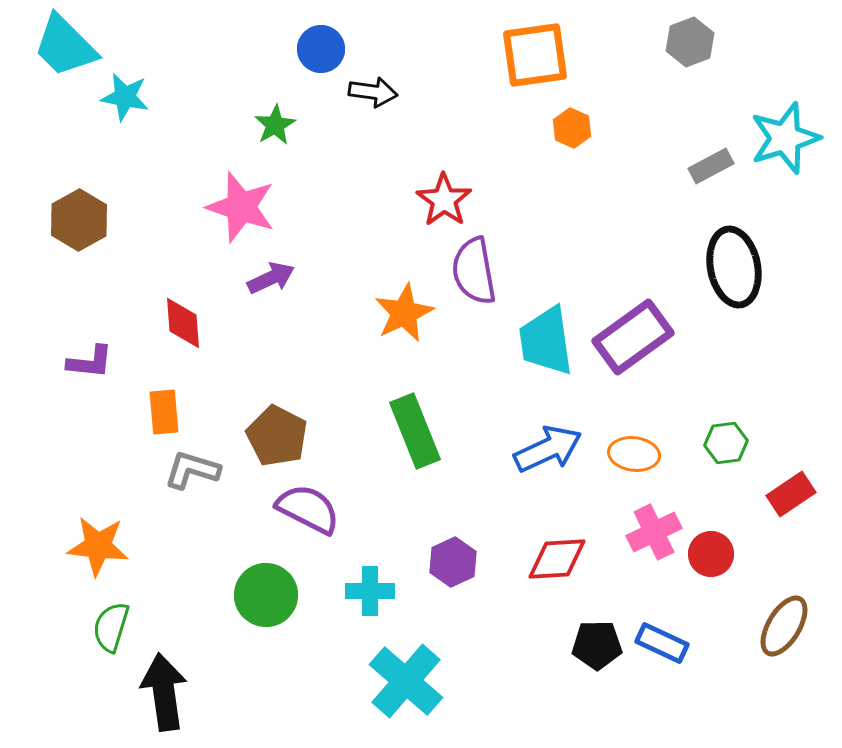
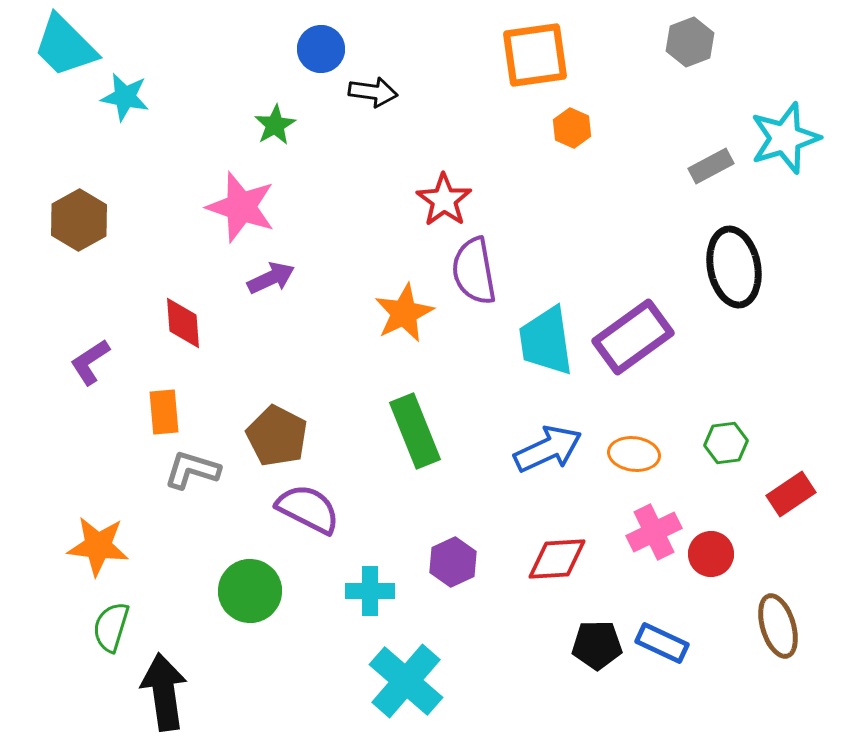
purple L-shape at (90, 362): rotated 141 degrees clockwise
green circle at (266, 595): moved 16 px left, 4 px up
brown ellipse at (784, 626): moved 6 px left; rotated 48 degrees counterclockwise
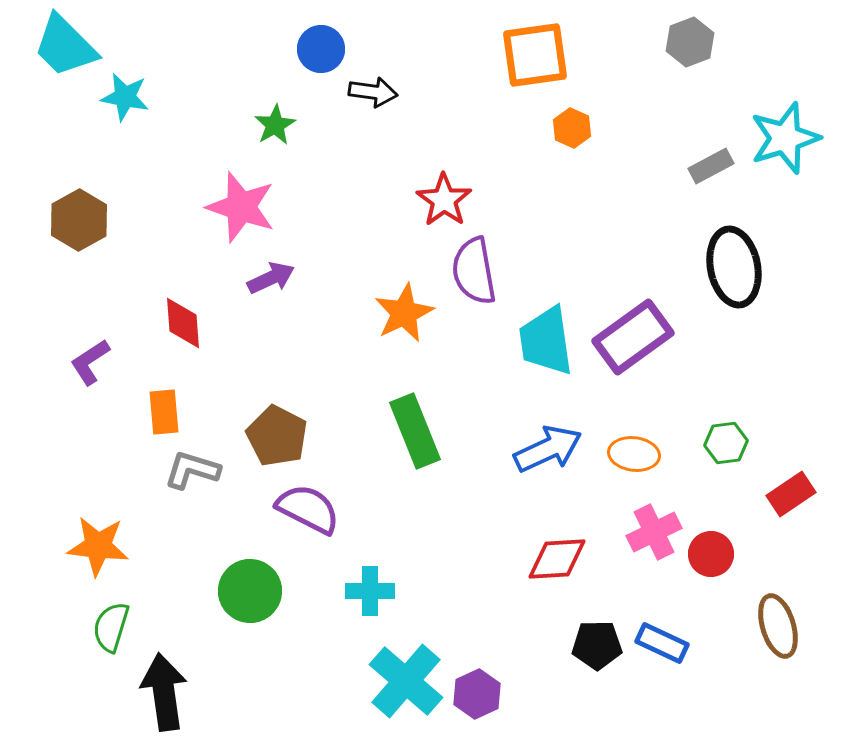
purple hexagon at (453, 562): moved 24 px right, 132 px down
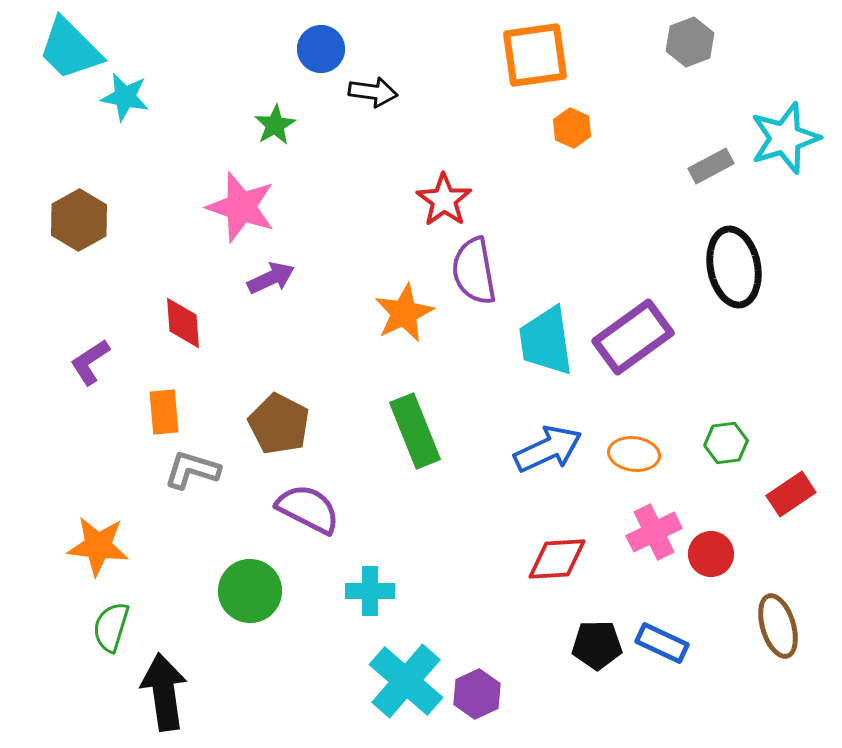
cyan trapezoid at (65, 46): moved 5 px right, 3 px down
brown pentagon at (277, 436): moved 2 px right, 12 px up
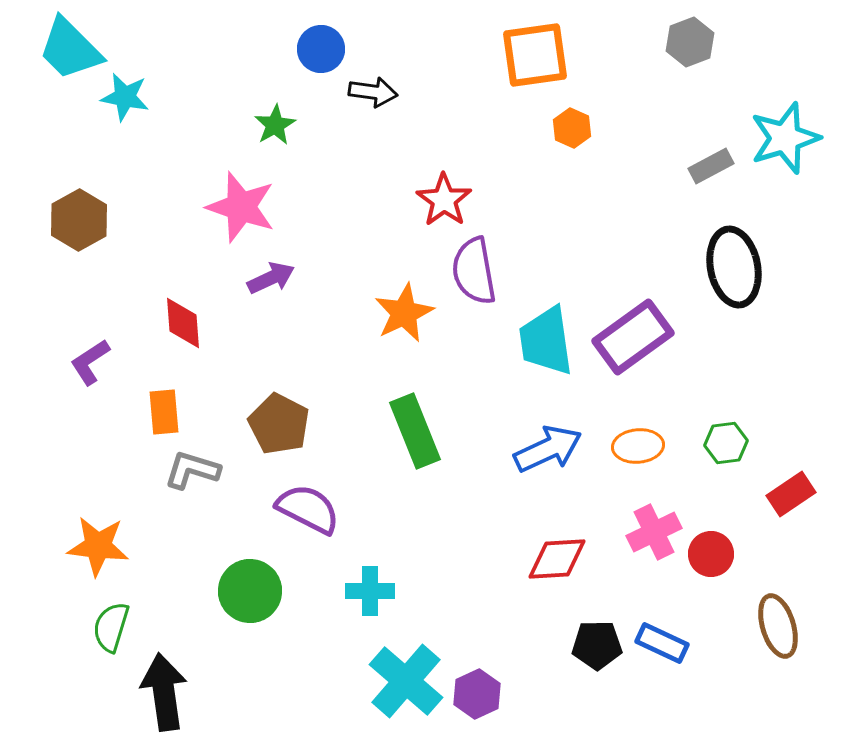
orange ellipse at (634, 454): moved 4 px right, 8 px up; rotated 12 degrees counterclockwise
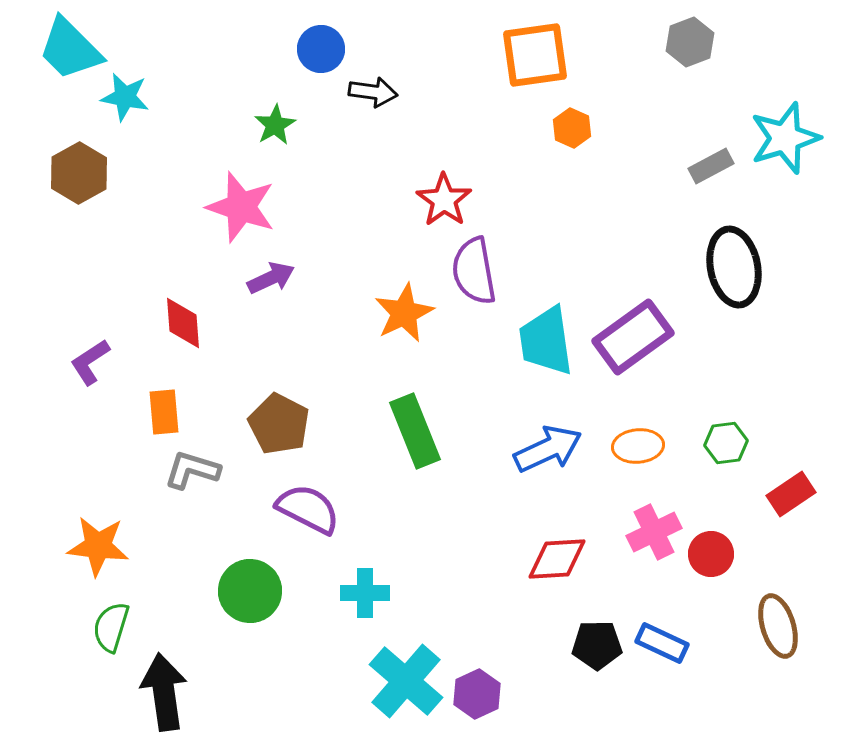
brown hexagon at (79, 220): moved 47 px up
cyan cross at (370, 591): moved 5 px left, 2 px down
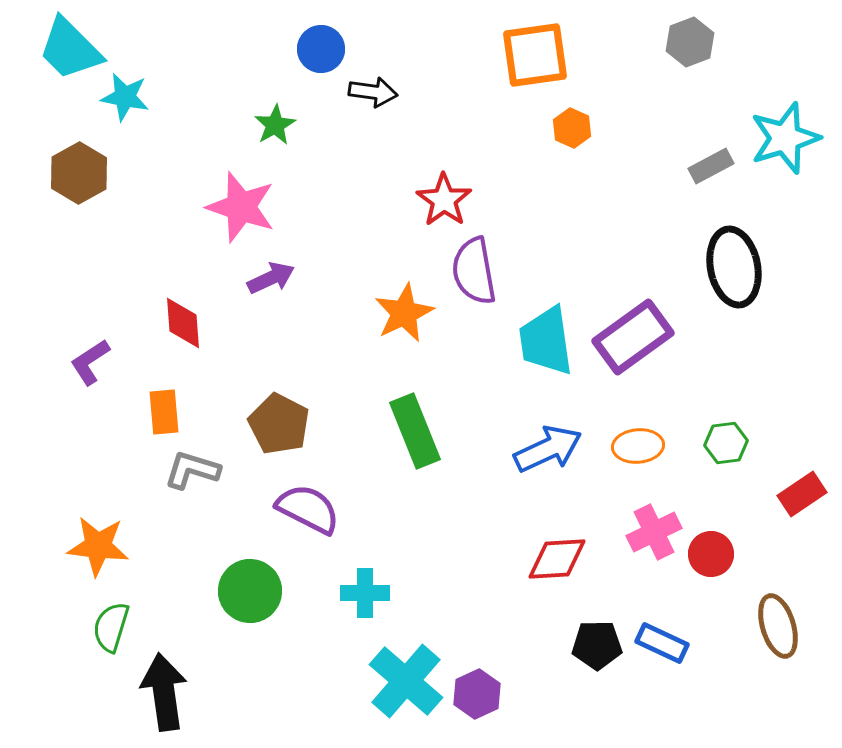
red rectangle at (791, 494): moved 11 px right
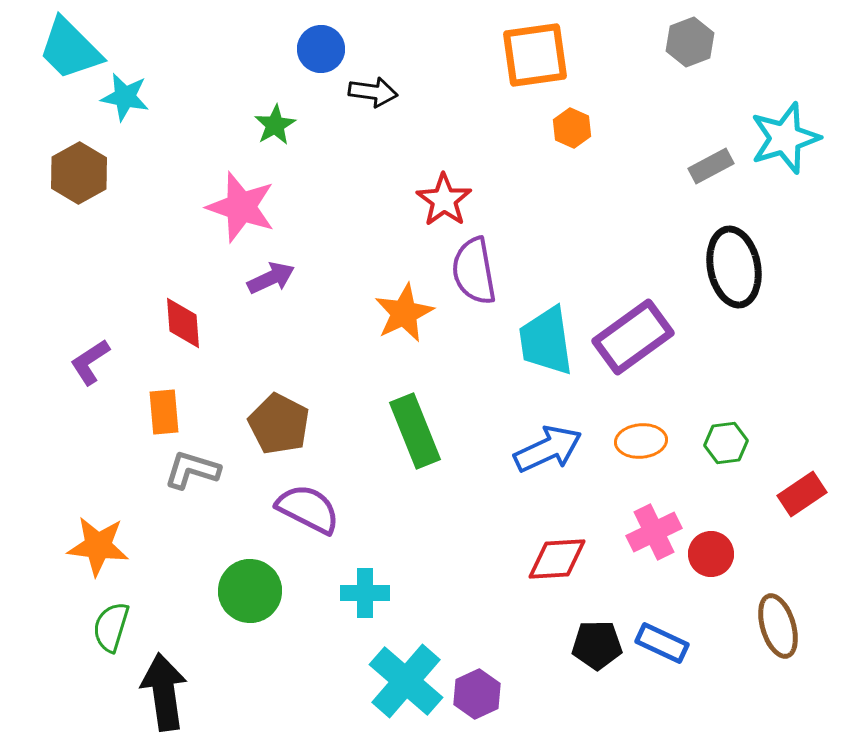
orange ellipse at (638, 446): moved 3 px right, 5 px up
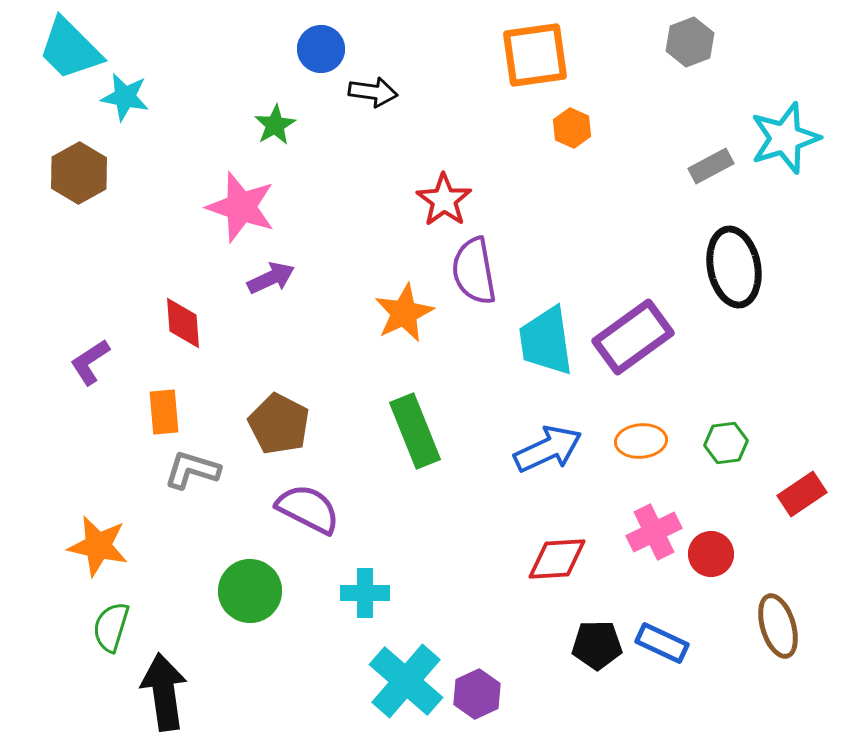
orange star at (98, 546): rotated 6 degrees clockwise
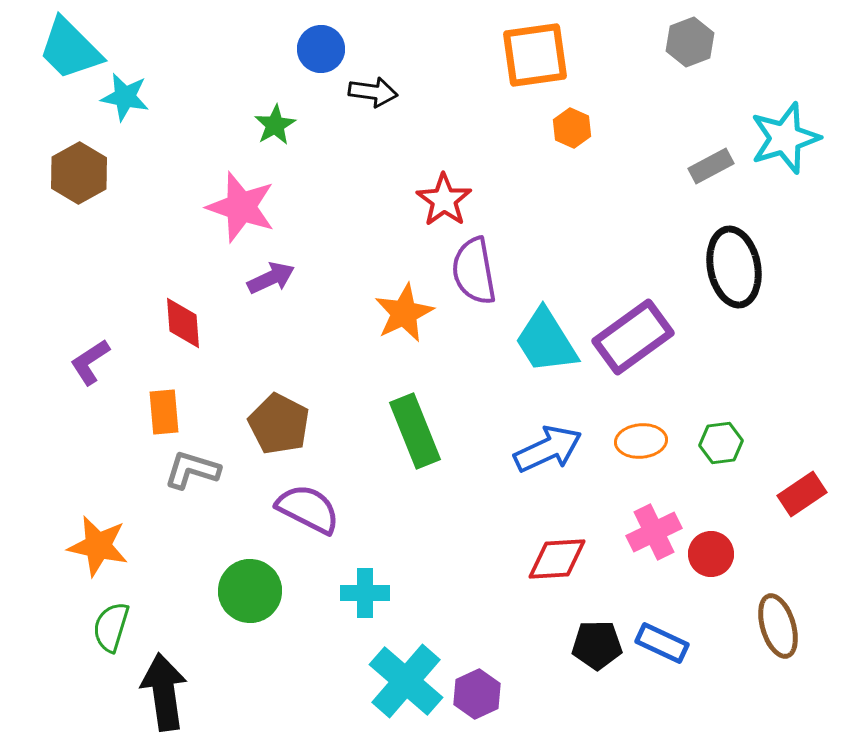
cyan trapezoid at (546, 341): rotated 24 degrees counterclockwise
green hexagon at (726, 443): moved 5 px left
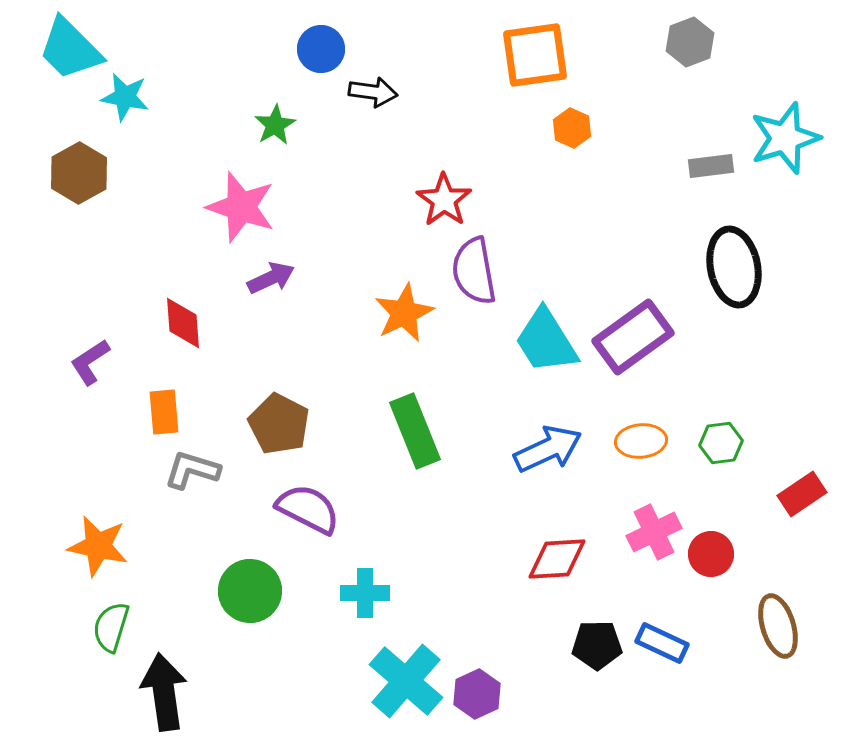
gray rectangle at (711, 166): rotated 21 degrees clockwise
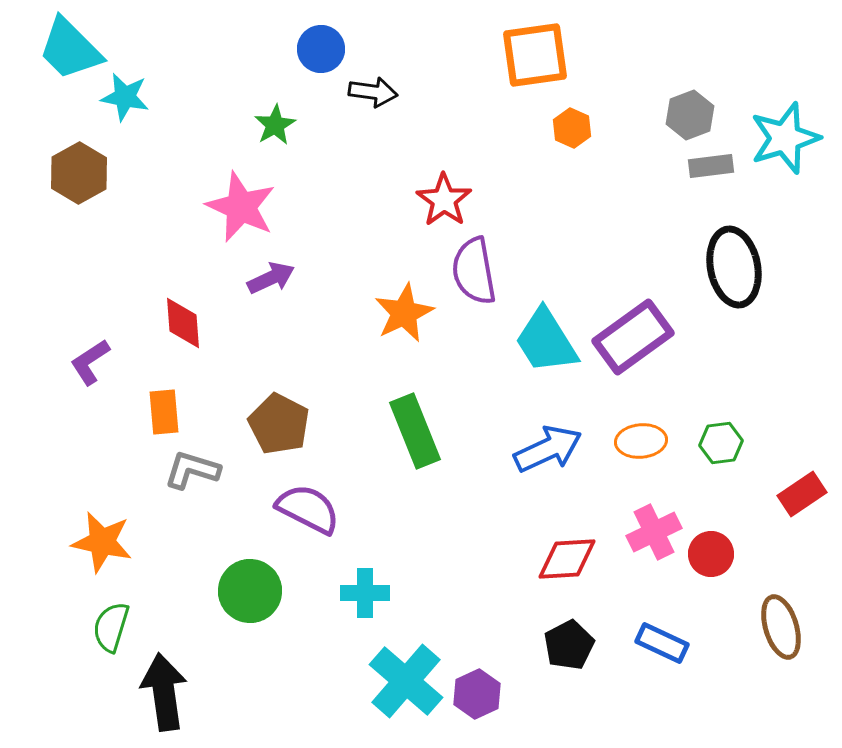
gray hexagon at (690, 42): moved 73 px down
pink star at (241, 207): rotated 6 degrees clockwise
orange star at (98, 546): moved 4 px right, 4 px up
red diamond at (557, 559): moved 10 px right
brown ellipse at (778, 626): moved 3 px right, 1 px down
black pentagon at (597, 645): moved 28 px left; rotated 27 degrees counterclockwise
